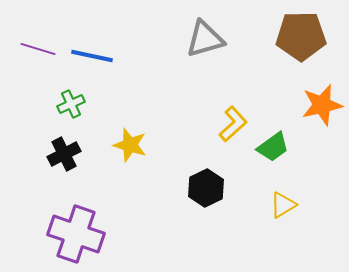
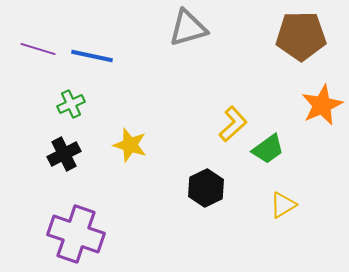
gray triangle: moved 17 px left, 11 px up
orange star: rotated 12 degrees counterclockwise
green trapezoid: moved 5 px left, 2 px down
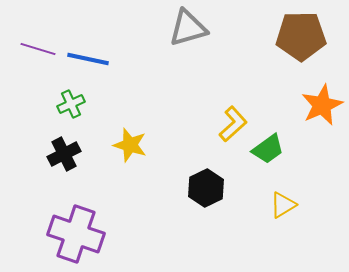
blue line: moved 4 px left, 3 px down
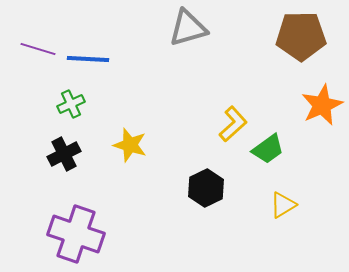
blue line: rotated 9 degrees counterclockwise
